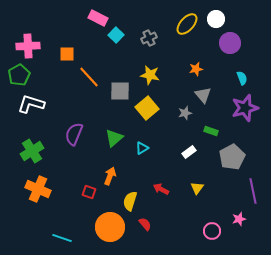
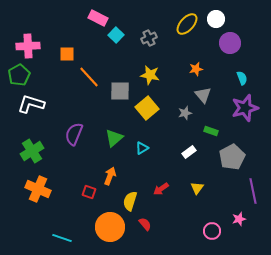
red arrow: rotated 63 degrees counterclockwise
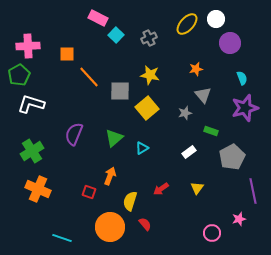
pink circle: moved 2 px down
